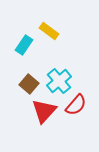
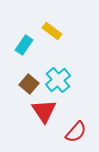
yellow rectangle: moved 3 px right
cyan cross: moved 1 px left, 1 px up
red semicircle: moved 27 px down
red triangle: rotated 16 degrees counterclockwise
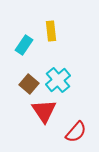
yellow rectangle: moved 1 px left; rotated 48 degrees clockwise
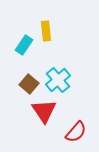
yellow rectangle: moved 5 px left
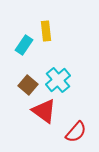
brown square: moved 1 px left, 1 px down
red triangle: rotated 20 degrees counterclockwise
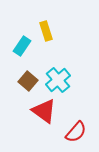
yellow rectangle: rotated 12 degrees counterclockwise
cyan rectangle: moved 2 px left, 1 px down
brown square: moved 4 px up
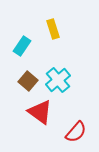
yellow rectangle: moved 7 px right, 2 px up
red triangle: moved 4 px left, 1 px down
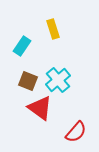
brown square: rotated 18 degrees counterclockwise
red triangle: moved 4 px up
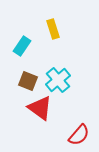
red semicircle: moved 3 px right, 3 px down
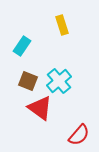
yellow rectangle: moved 9 px right, 4 px up
cyan cross: moved 1 px right, 1 px down
